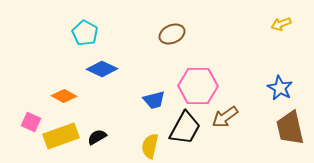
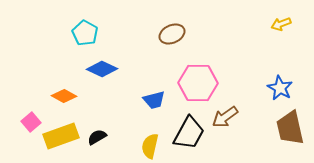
pink hexagon: moved 3 px up
pink square: rotated 24 degrees clockwise
black trapezoid: moved 4 px right, 5 px down
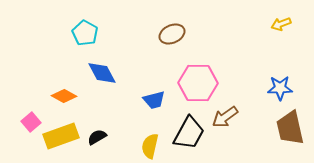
blue diamond: moved 4 px down; rotated 36 degrees clockwise
blue star: rotated 30 degrees counterclockwise
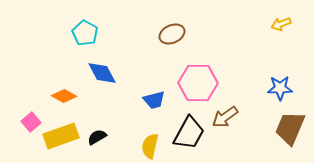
brown trapezoid: rotated 36 degrees clockwise
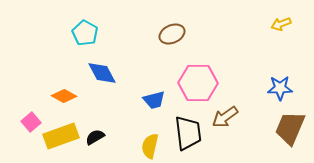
black trapezoid: moved 1 px left; rotated 36 degrees counterclockwise
black semicircle: moved 2 px left
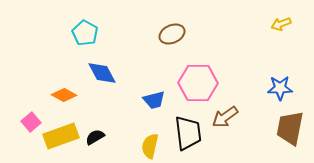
orange diamond: moved 1 px up
brown trapezoid: rotated 12 degrees counterclockwise
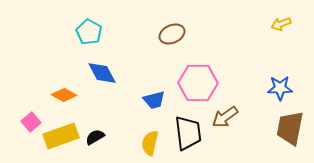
cyan pentagon: moved 4 px right, 1 px up
yellow semicircle: moved 3 px up
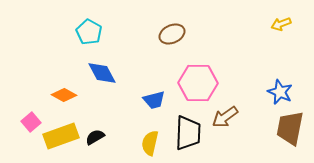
blue star: moved 4 px down; rotated 25 degrees clockwise
black trapezoid: rotated 9 degrees clockwise
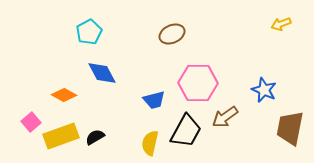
cyan pentagon: rotated 15 degrees clockwise
blue star: moved 16 px left, 2 px up
black trapezoid: moved 2 px left, 2 px up; rotated 27 degrees clockwise
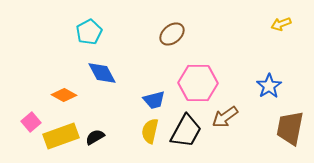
brown ellipse: rotated 15 degrees counterclockwise
blue star: moved 5 px right, 4 px up; rotated 15 degrees clockwise
yellow semicircle: moved 12 px up
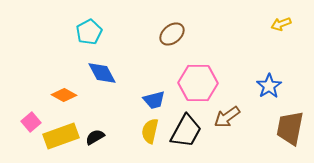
brown arrow: moved 2 px right
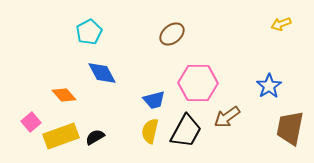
orange diamond: rotated 20 degrees clockwise
